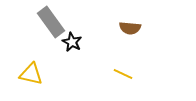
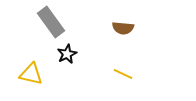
brown semicircle: moved 7 px left
black star: moved 5 px left, 12 px down; rotated 18 degrees clockwise
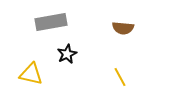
gray rectangle: rotated 64 degrees counterclockwise
yellow line: moved 3 px left, 3 px down; rotated 36 degrees clockwise
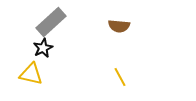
gray rectangle: rotated 32 degrees counterclockwise
brown semicircle: moved 4 px left, 2 px up
black star: moved 24 px left, 6 px up
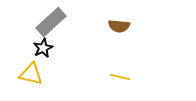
yellow line: rotated 48 degrees counterclockwise
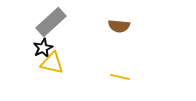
yellow triangle: moved 21 px right, 11 px up
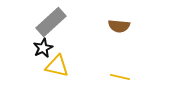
yellow triangle: moved 5 px right, 3 px down
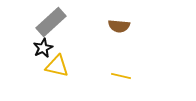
yellow line: moved 1 px right, 1 px up
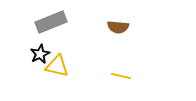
gray rectangle: rotated 20 degrees clockwise
brown semicircle: moved 1 px left, 1 px down
black star: moved 3 px left, 6 px down
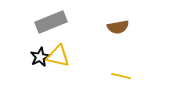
brown semicircle: rotated 15 degrees counterclockwise
black star: moved 3 px down
yellow triangle: moved 1 px right, 10 px up
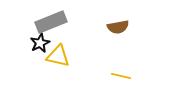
black star: moved 14 px up
